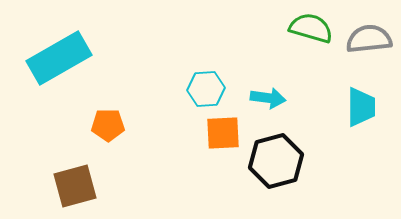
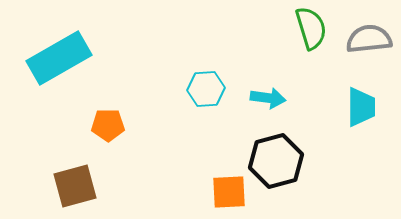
green semicircle: rotated 57 degrees clockwise
orange square: moved 6 px right, 59 px down
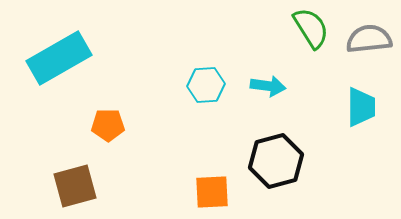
green semicircle: rotated 15 degrees counterclockwise
cyan hexagon: moved 4 px up
cyan arrow: moved 12 px up
orange square: moved 17 px left
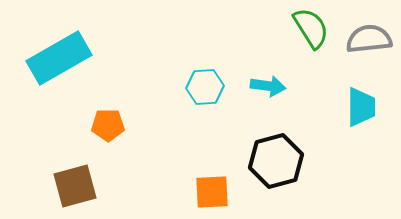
cyan hexagon: moved 1 px left, 2 px down
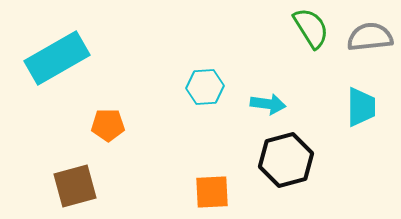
gray semicircle: moved 1 px right, 2 px up
cyan rectangle: moved 2 px left
cyan arrow: moved 18 px down
black hexagon: moved 10 px right, 1 px up
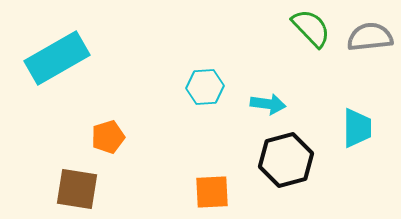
green semicircle: rotated 12 degrees counterclockwise
cyan trapezoid: moved 4 px left, 21 px down
orange pentagon: moved 12 px down; rotated 16 degrees counterclockwise
brown square: moved 2 px right, 3 px down; rotated 24 degrees clockwise
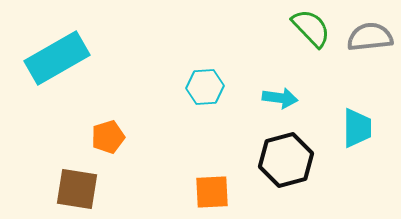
cyan arrow: moved 12 px right, 6 px up
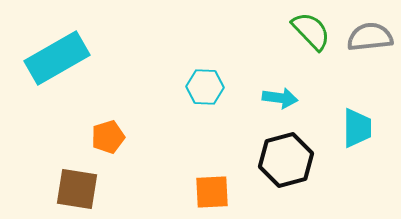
green semicircle: moved 3 px down
cyan hexagon: rotated 6 degrees clockwise
